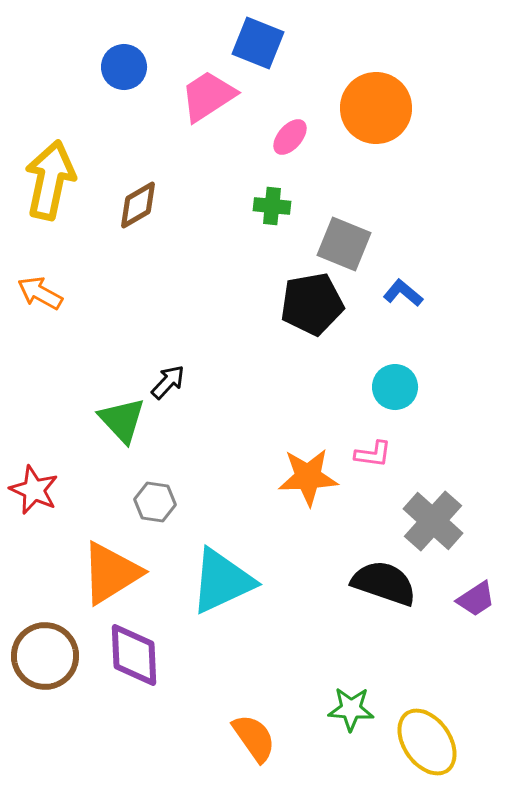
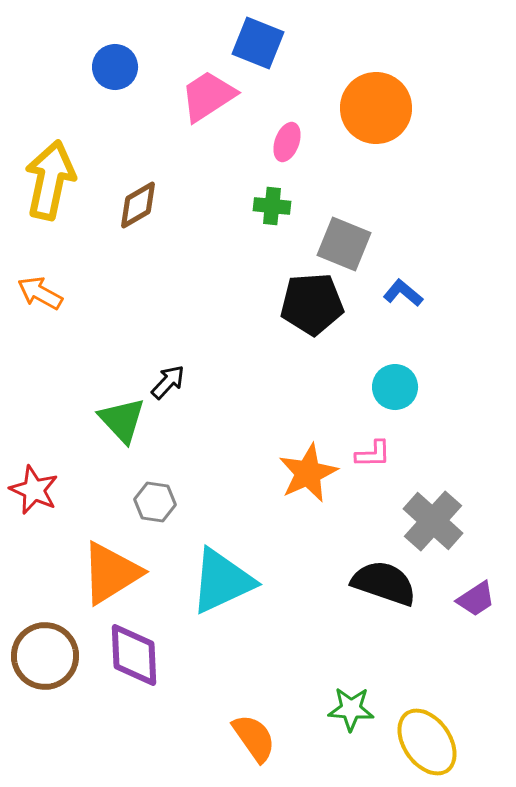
blue circle: moved 9 px left
pink ellipse: moved 3 px left, 5 px down; rotated 21 degrees counterclockwise
black pentagon: rotated 6 degrees clockwise
pink L-shape: rotated 9 degrees counterclockwise
orange star: moved 4 px up; rotated 22 degrees counterclockwise
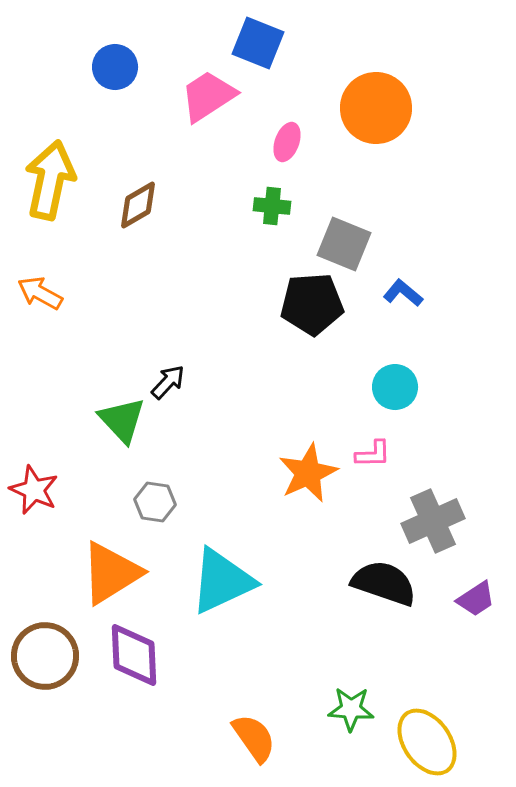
gray cross: rotated 24 degrees clockwise
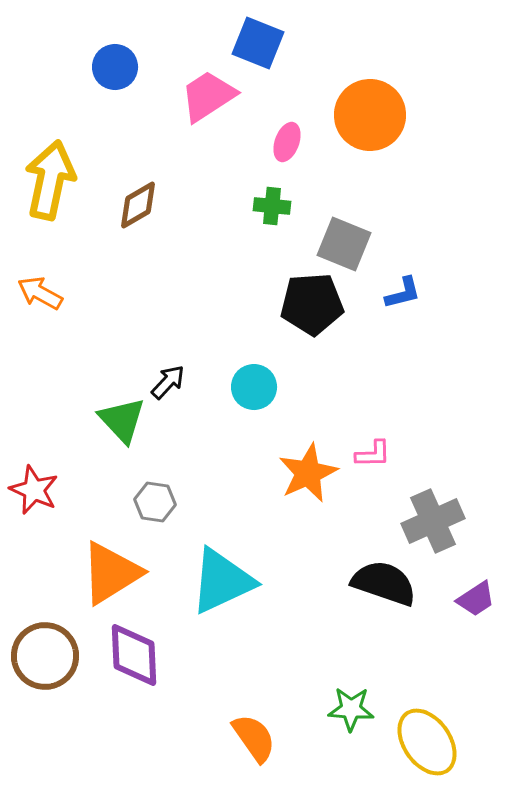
orange circle: moved 6 px left, 7 px down
blue L-shape: rotated 126 degrees clockwise
cyan circle: moved 141 px left
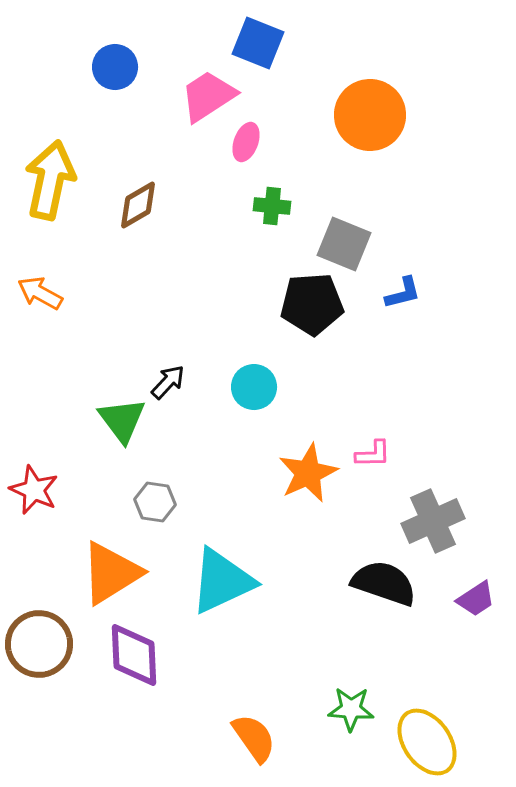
pink ellipse: moved 41 px left
green triangle: rotated 6 degrees clockwise
brown circle: moved 6 px left, 12 px up
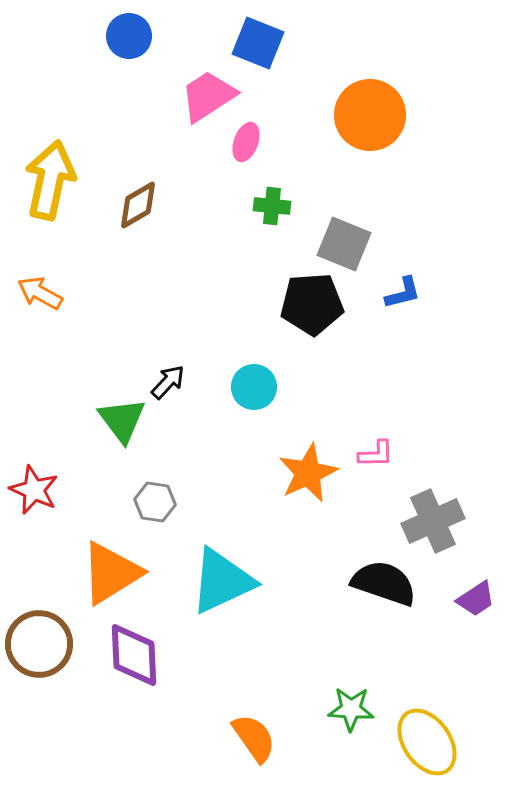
blue circle: moved 14 px right, 31 px up
pink L-shape: moved 3 px right
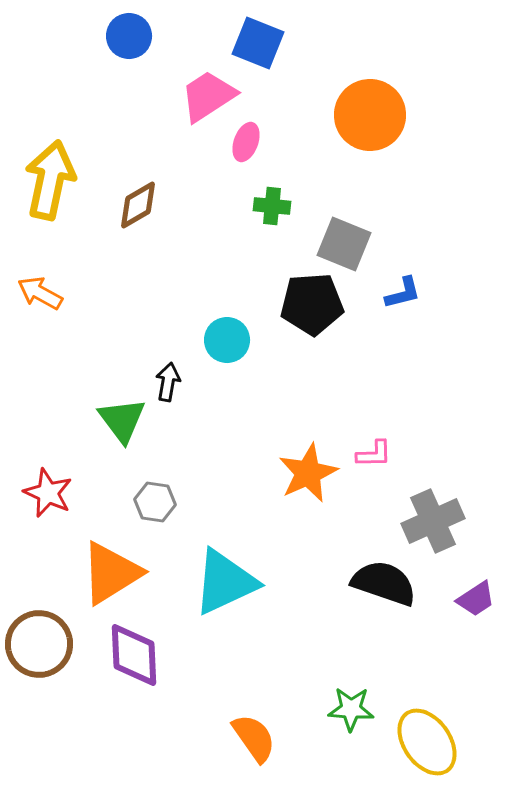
black arrow: rotated 33 degrees counterclockwise
cyan circle: moved 27 px left, 47 px up
pink L-shape: moved 2 px left
red star: moved 14 px right, 3 px down
cyan triangle: moved 3 px right, 1 px down
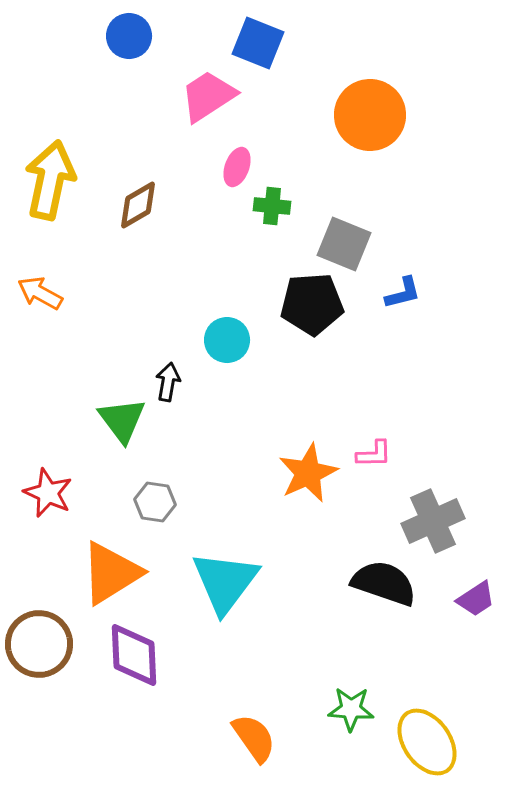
pink ellipse: moved 9 px left, 25 px down
cyan triangle: rotated 28 degrees counterclockwise
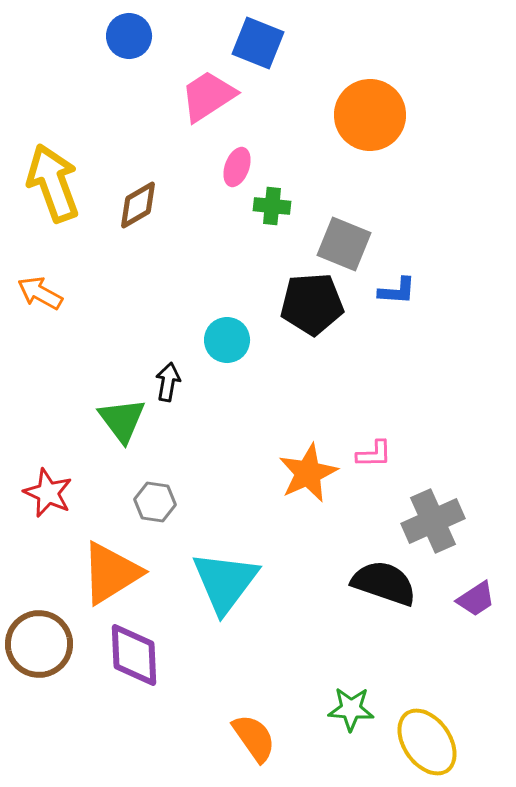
yellow arrow: moved 3 px right, 3 px down; rotated 32 degrees counterclockwise
blue L-shape: moved 6 px left, 2 px up; rotated 18 degrees clockwise
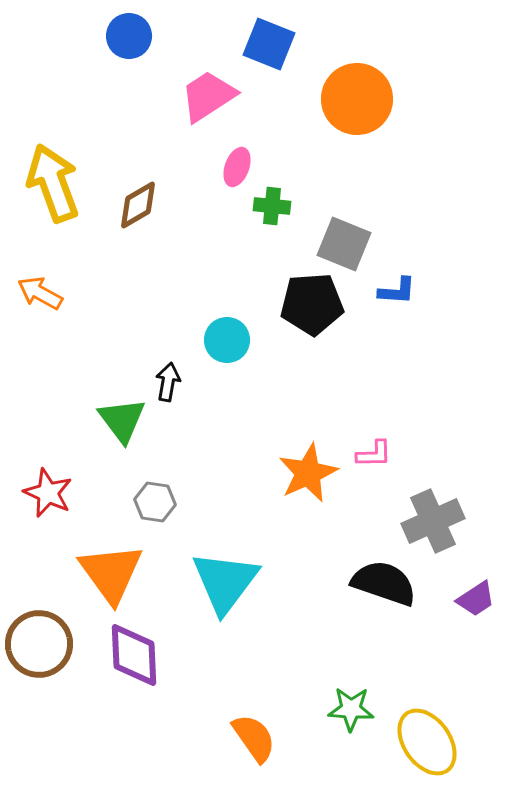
blue square: moved 11 px right, 1 px down
orange circle: moved 13 px left, 16 px up
orange triangle: rotated 34 degrees counterclockwise
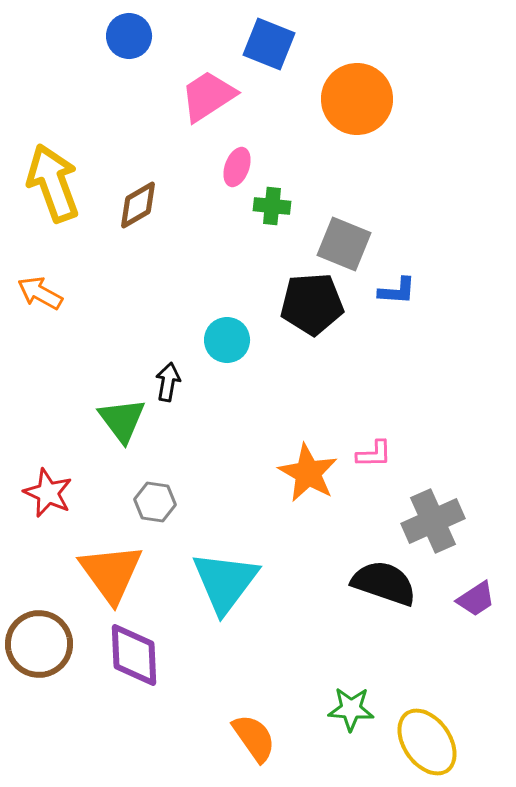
orange star: rotated 18 degrees counterclockwise
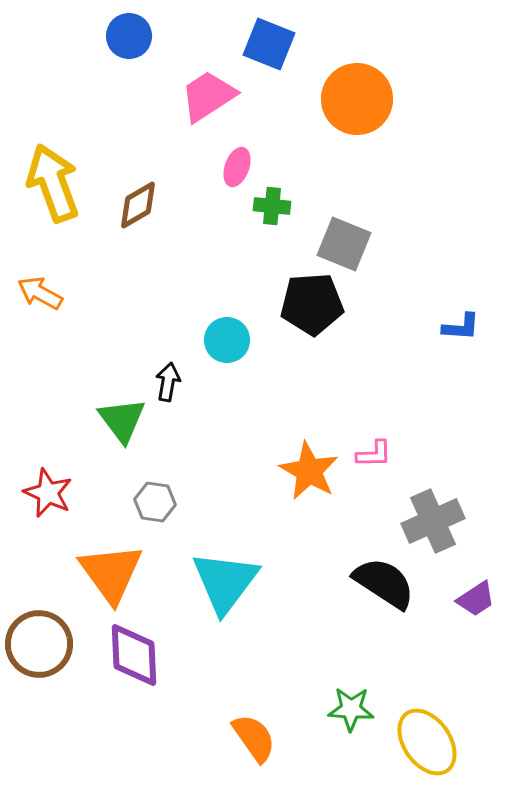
blue L-shape: moved 64 px right, 36 px down
orange star: moved 1 px right, 2 px up
black semicircle: rotated 14 degrees clockwise
